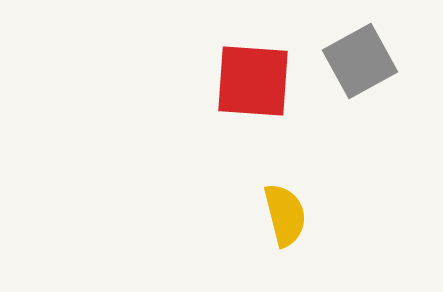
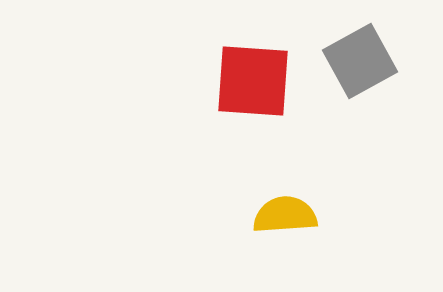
yellow semicircle: rotated 80 degrees counterclockwise
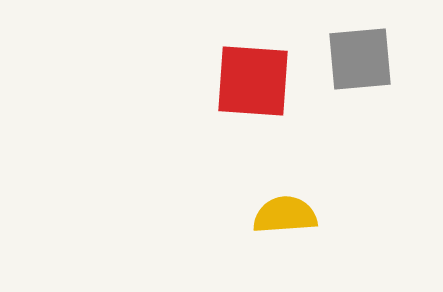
gray square: moved 2 px up; rotated 24 degrees clockwise
